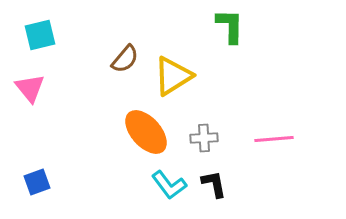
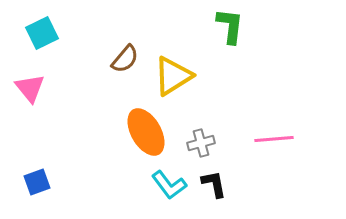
green L-shape: rotated 6 degrees clockwise
cyan square: moved 2 px right, 2 px up; rotated 12 degrees counterclockwise
orange ellipse: rotated 12 degrees clockwise
gray cross: moved 3 px left, 5 px down; rotated 12 degrees counterclockwise
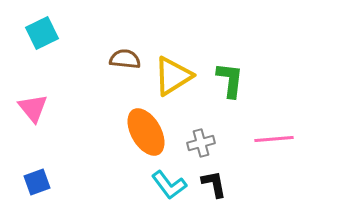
green L-shape: moved 54 px down
brown semicircle: rotated 124 degrees counterclockwise
pink triangle: moved 3 px right, 20 px down
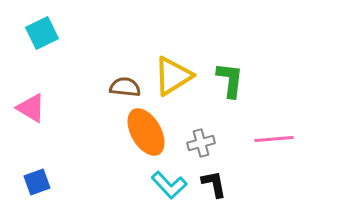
brown semicircle: moved 28 px down
pink triangle: moved 2 px left; rotated 20 degrees counterclockwise
cyan L-shape: rotated 6 degrees counterclockwise
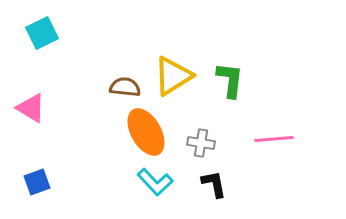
gray cross: rotated 24 degrees clockwise
cyan L-shape: moved 14 px left, 3 px up
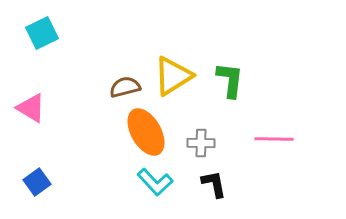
brown semicircle: rotated 20 degrees counterclockwise
pink line: rotated 6 degrees clockwise
gray cross: rotated 8 degrees counterclockwise
blue square: rotated 16 degrees counterclockwise
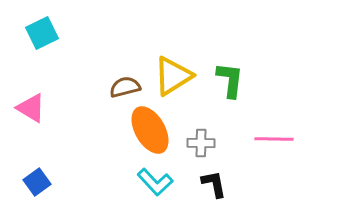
orange ellipse: moved 4 px right, 2 px up
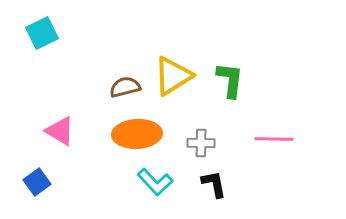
pink triangle: moved 29 px right, 23 px down
orange ellipse: moved 13 px left, 4 px down; rotated 63 degrees counterclockwise
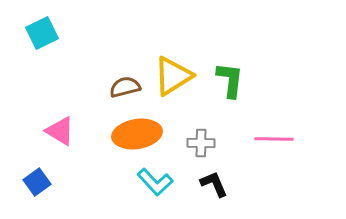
orange ellipse: rotated 6 degrees counterclockwise
black L-shape: rotated 12 degrees counterclockwise
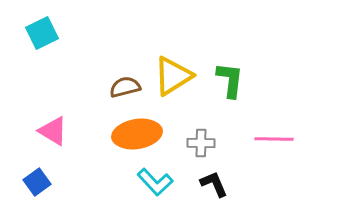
pink triangle: moved 7 px left
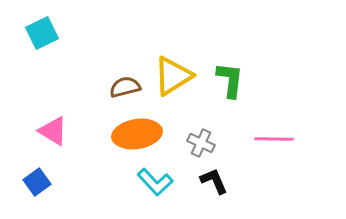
gray cross: rotated 24 degrees clockwise
black L-shape: moved 3 px up
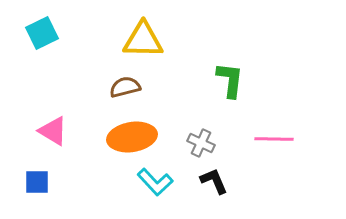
yellow triangle: moved 30 px left, 36 px up; rotated 33 degrees clockwise
orange ellipse: moved 5 px left, 3 px down
blue square: rotated 36 degrees clockwise
